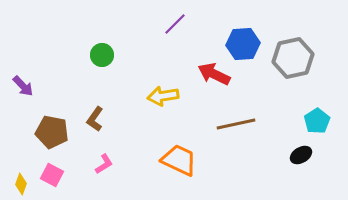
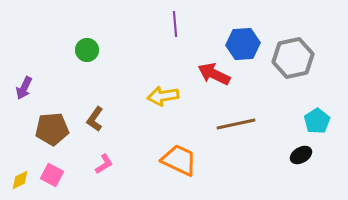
purple line: rotated 50 degrees counterclockwise
green circle: moved 15 px left, 5 px up
purple arrow: moved 1 px right, 2 px down; rotated 70 degrees clockwise
brown pentagon: moved 3 px up; rotated 16 degrees counterclockwise
yellow diamond: moved 1 px left, 4 px up; rotated 45 degrees clockwise
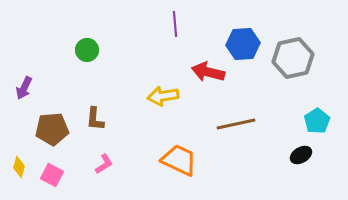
red arrow: moved 6 px left, 2 px up; rotated 12 degrees counterclockwise
brown L-shape: rotated 30 degrees counterclockwise
yellow diamond: moved 1 px left, 13 px up; rotated 50 degrees counterclockwise
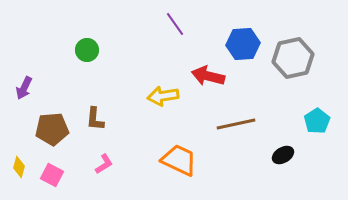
purple line: rotated 30 degrees counterclockwise
red arrow: moved 4 px down
black ellipse: moved 18 px left
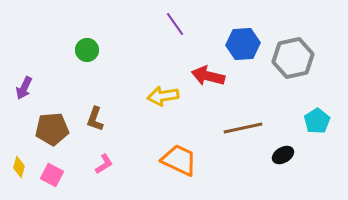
brown L-shape: rotated 15 degrees clockwise
brown line: moved 7 px right, 4 px down
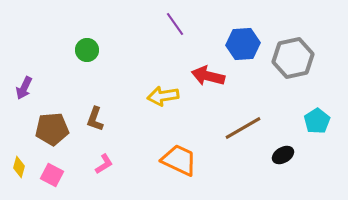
brown line: rotated 18 degrees counterclockwise
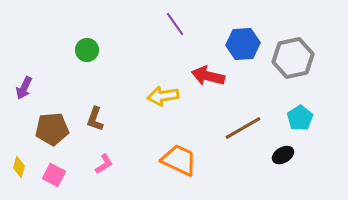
cyan pentagon: moved 17 px left, 3 px up
pink square: moved 2 px right
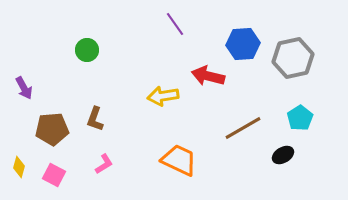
purple arrow: rotated 55 degrees counterclockwise
